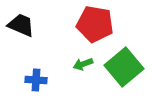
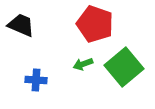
red pentagon: rotated 9 degrees clockwise
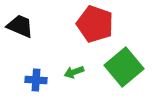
black trapezoid: moved 1 px left, 1 px down
green arrow: moved 9 px left, 8 px down
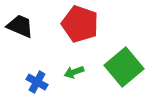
red pentagon: moved 15 px left
blue cross: moved 1 px right, 2 px down; rotated 25 degrees clockwise
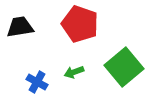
black trapezoid: moved 1 px down; rotated 32 degrees counterclockwise
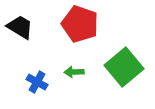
black trapezoid: rotated 40 degrees clockwise
green arrow: rotated 18 degrees clockwise
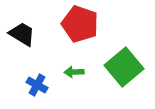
black trapezoid: moved 2 px right, 7 px down
blue cross: moved 3 px down
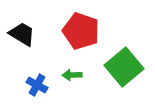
red pentagon: moved 1 px right, 7 px down
green arrow: moved 2 px left, 3 px down
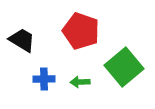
black trapezoid: moved 6 px down
green arrow: moved 8 px right, 7 px down
blue cross: moved 7 px right, 6 px up; rotated 30 degrees counterclockwise
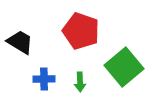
black trapezoid: moved 2 px left, 2 px down
green arrow: rotated 90 degrees counterclockwise
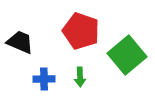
black trapezoid: rotated 8 degrees counterclockwise
green square: moved 3 px right, 12 px up
green arrow: moved 5 px up
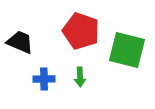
green square: moved 5 px up; rotated 36 degrees counterclockwise
